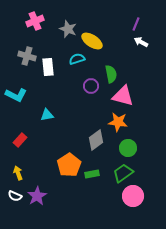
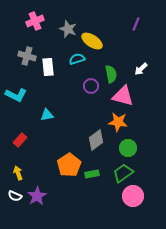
white arrow: moved 27 px down; rotated 72 degrees counterclockwise
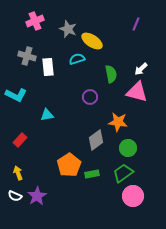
purple circle: moved 1 px left, 11 px down
pink triangle: moved 14 px right, 4 px up
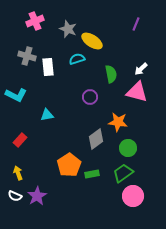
gray diamond: moved 1 px up
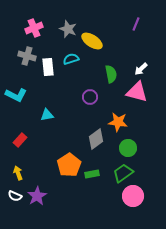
pink cross: moved 1 px left, 7 px down
cyan semicircle: moved 6 px left
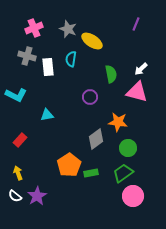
cyan semicircle: rotated 63 degrees counterclockwise
green rectangle: moved 1 px left, 1 px up
white semicircle: rotated 16 degrees clockwise
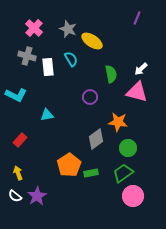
purple line: moved 1 px right, 6 px up
pink cross: rotated 24 degrees counterclockwise
cyan semicircle: rotated 140 degrees clockwise
